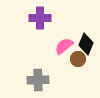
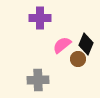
pink semicircle: moved 2 px left, 1 px up
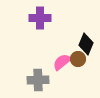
pink semicircle: moved 17 px down
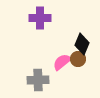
black diamond: moved 4 px left
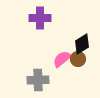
black diamond: rotated 35 degrees clockwise
pink semicircle: moved 3 px up
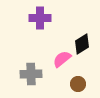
brown circle: moved 25 px down
gray cross: moved 7 px left, 6 px up
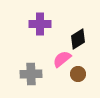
purple cross: moved 6 px down
black diamond: moved 4 px left, 5 px up
brown circle: moved 10 px up
